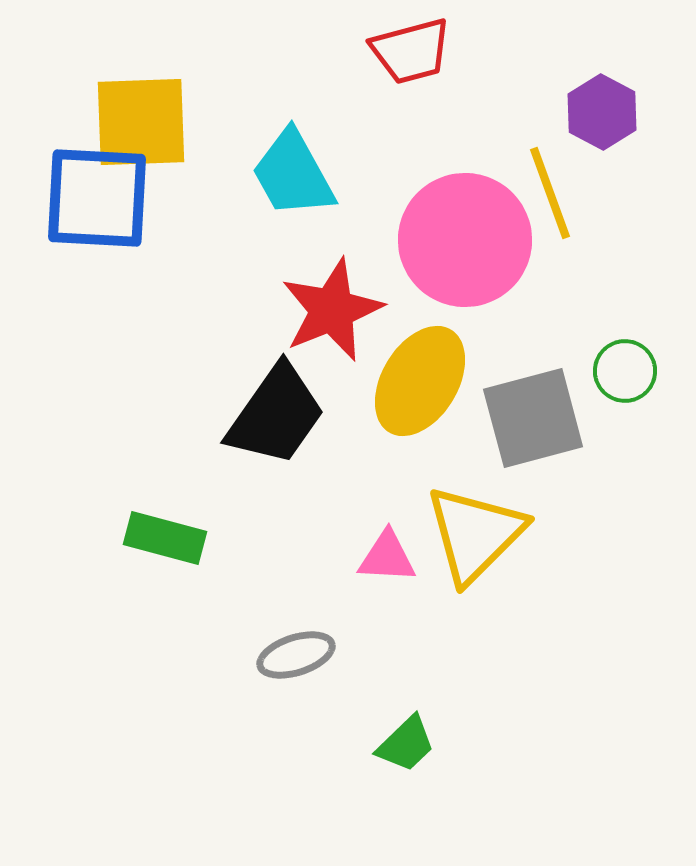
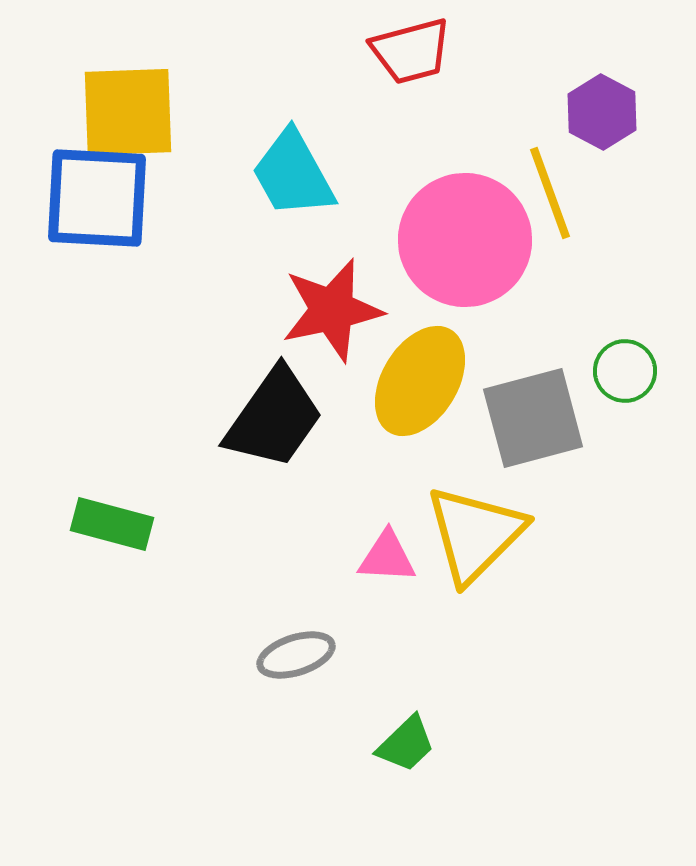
yellow square: moved 13 px left, 10 px up
red star: rotated 10 degrees clockwise
black trapezoid: moved 2 px left, 3 px down
green rectangle: moved 53 px left, 14 px up
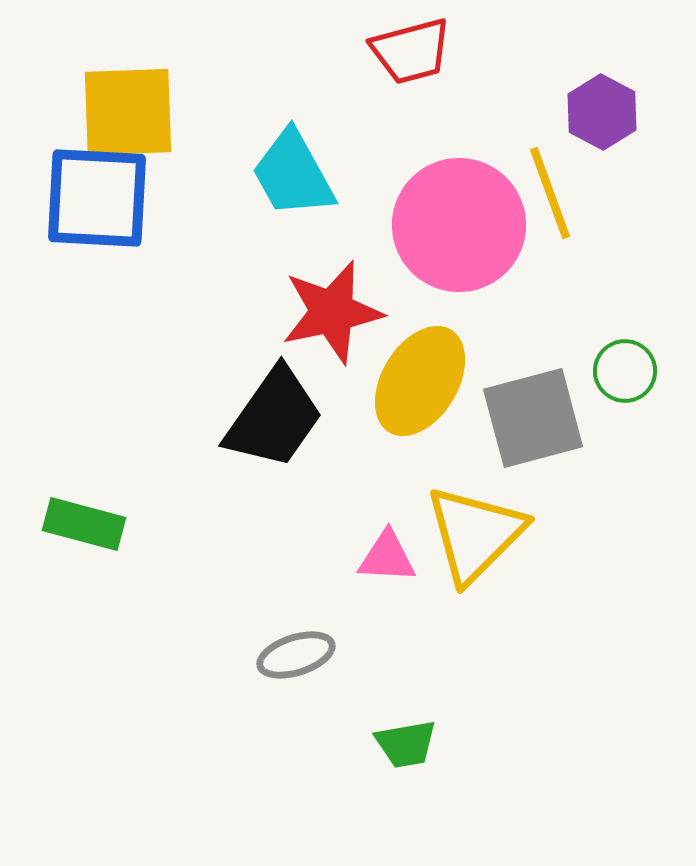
pink circle: moved 6 px left, 15 px up
red star: moved 2 px down
green rectangle: moved 28 px left
green trapezoid: rotated 34 degrees clockwise
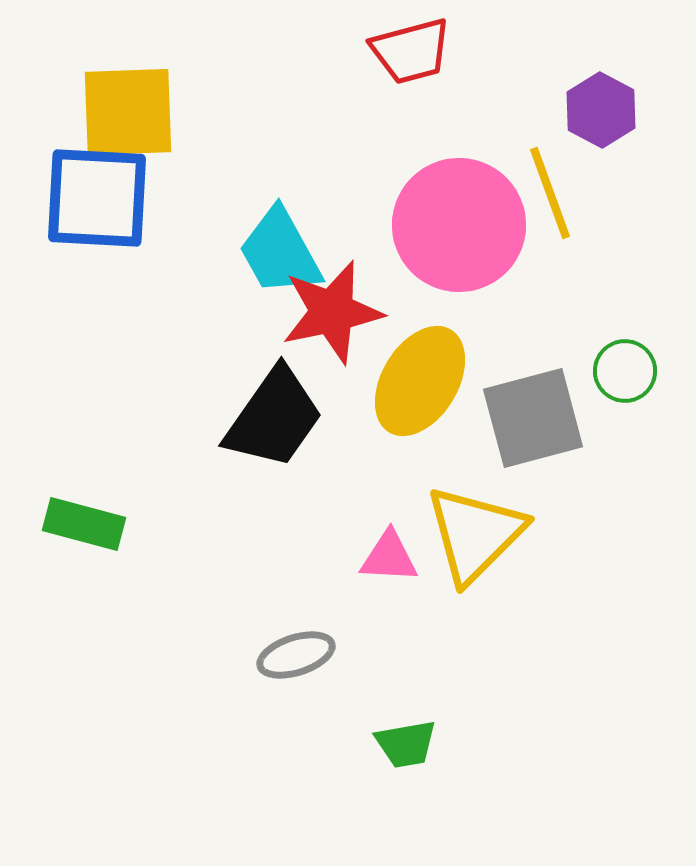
purple hexagon: moved 1 px left, 2 px up
cyan trapezoid: moved 13 px left, 78 px down
pink triangle: moved 2 px right
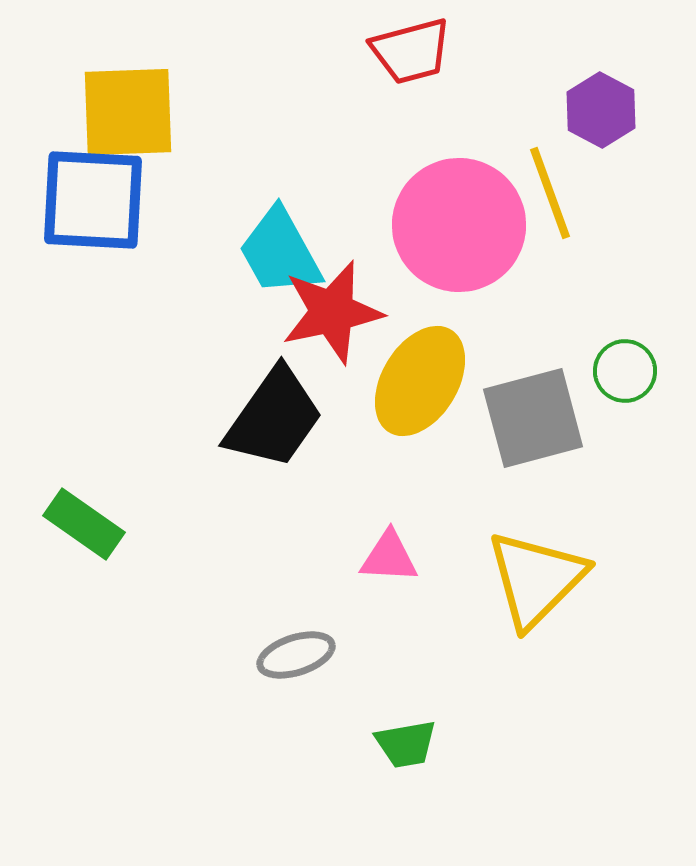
blue square: moved 4 px left, 2 px down
green rectangle: rotated 20 degrees clockwise
yellow triangle: moved 61 px right, 45 px down
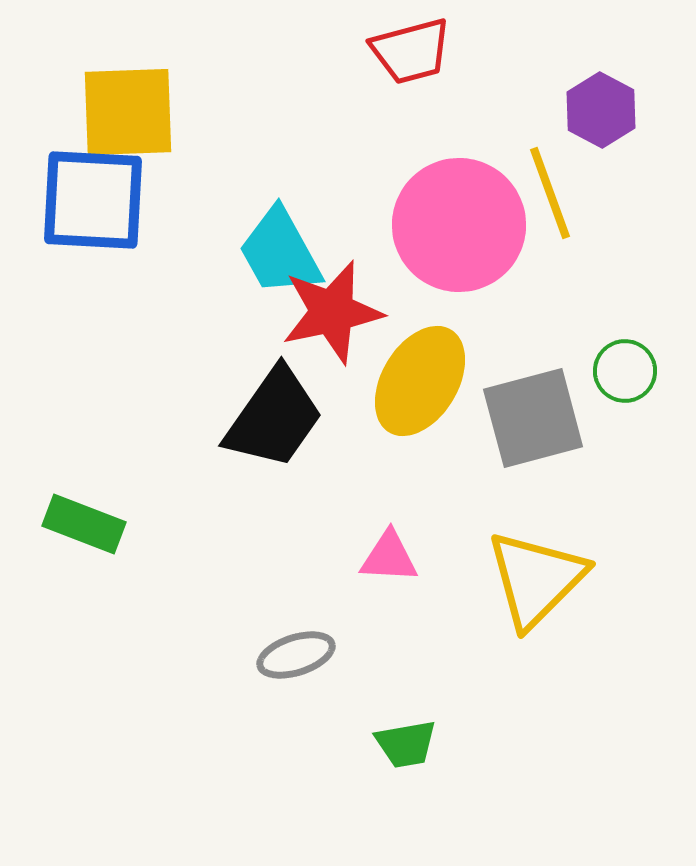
green rectangle: rotated 14 degrees counterclockwise
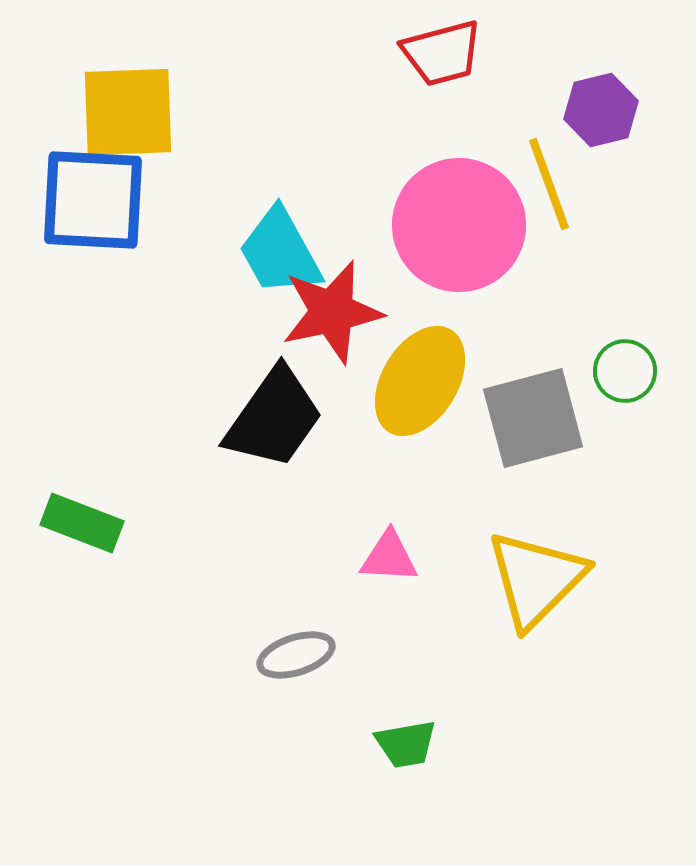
red trapezoid: moved 31 px right, 2 px down
purple hexagon: rotated 18 degrees clockwise
yellow line: moved 1 px left, 9 px up
green rectangle: moved 2 px left, 1 px up
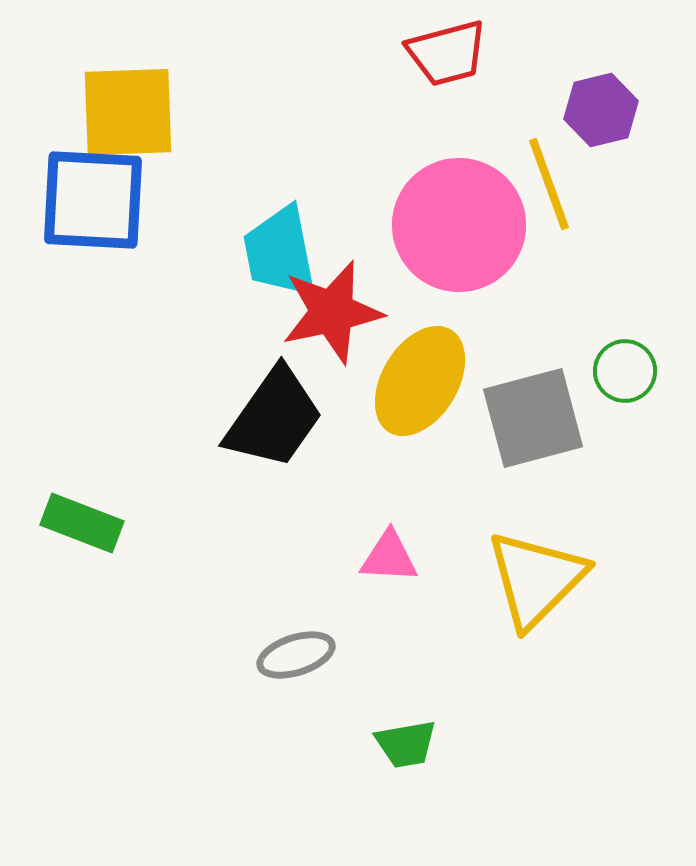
red trapezoid: moved 5 px right
cyan trapezoid: rotated 18 degrees clockwise
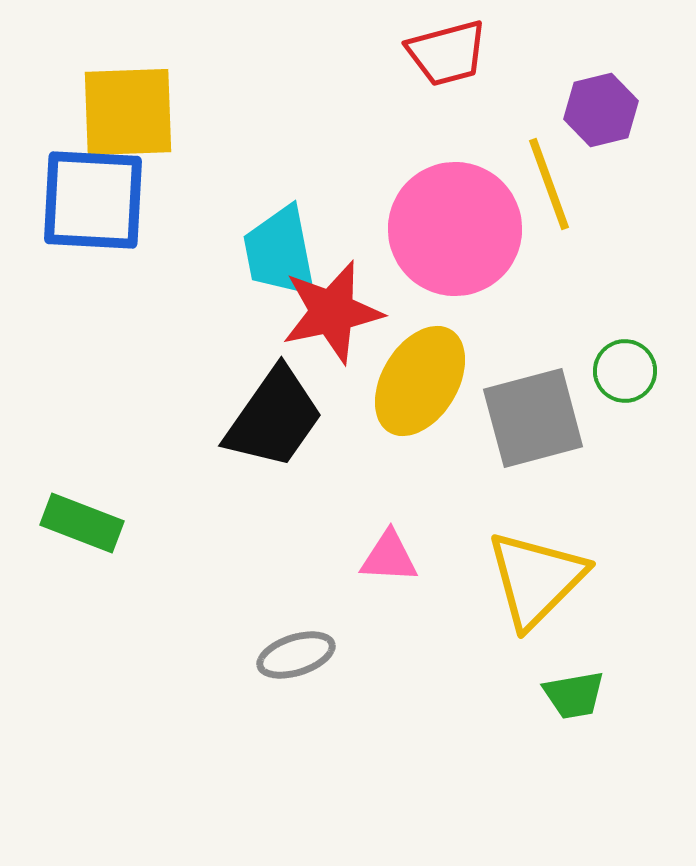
pink circle: moved 4 px left, 4 px down
green trapezoid: moved 168 px right, 49 px up
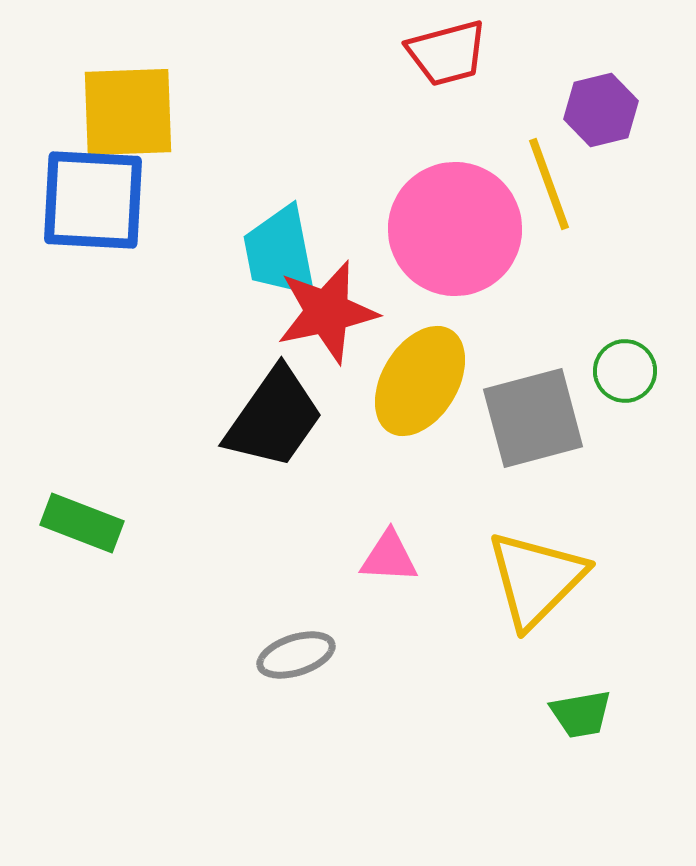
red star: moved 5 px left
green trapezoid: moved 7 px right, 19 px down
